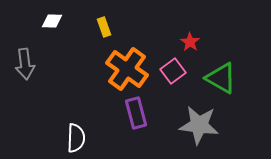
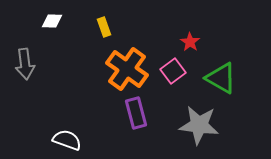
white semicircle: moved 9 px left, 2 px down; rotated 72 degrees counterclockwise
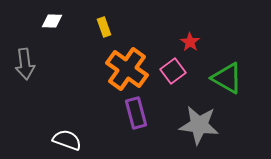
green triangle: moved 6 px right
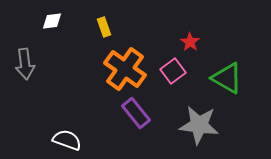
white diamond: rotated 10 degrees counterclockwise
orange cross: moved 2 px left
purple rectangle: rotated 24 degrees counterclockwise
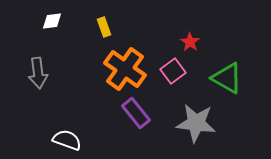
gray arrow: moved 13 px right, 9 px down
gray star: moved 3 px left, 2 px up
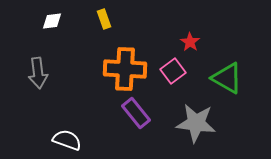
yellow rectangle: moved 8 px up
orange cross: rotated 33 degrees counterclockwise
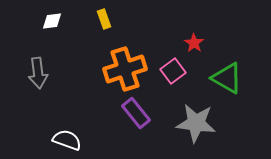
red star: moved 4 px right, 1 px down
orange cross: rotated 21 degrees counterclockwise
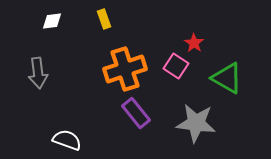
pink square: moved 3 px right, 5 px up; rotated 20 degrees counterclockwise
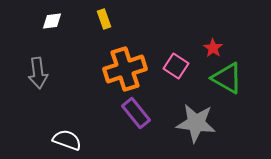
red star: moved 19 px right, 5 px down
